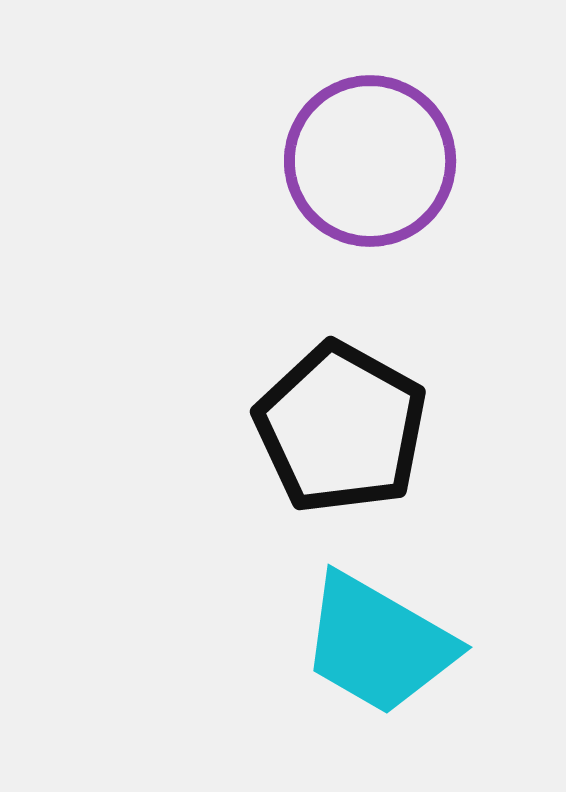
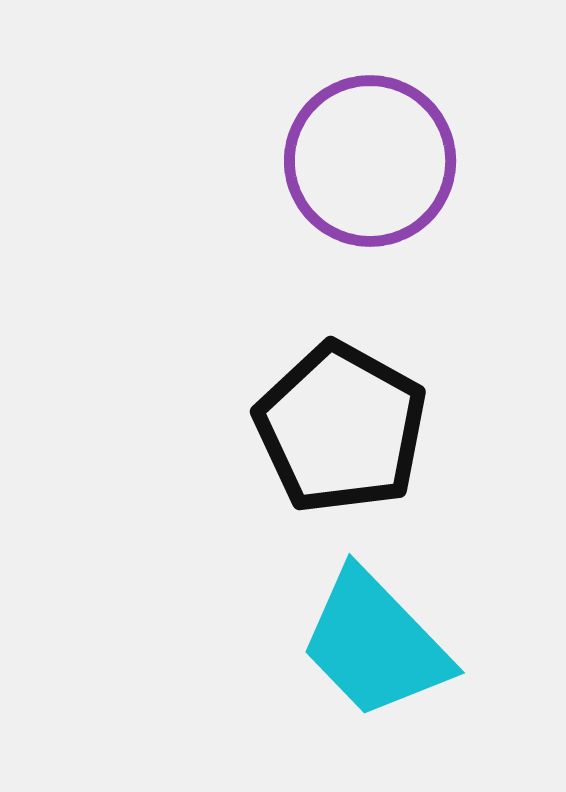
cyan trapezoid: moved 3 px left; rotated 16 degrees clockwise
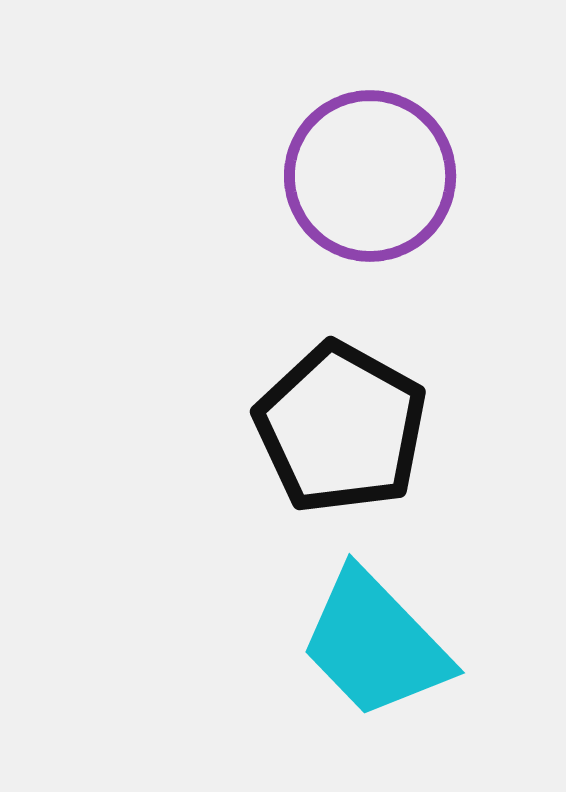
purple circle: moved 15 px down
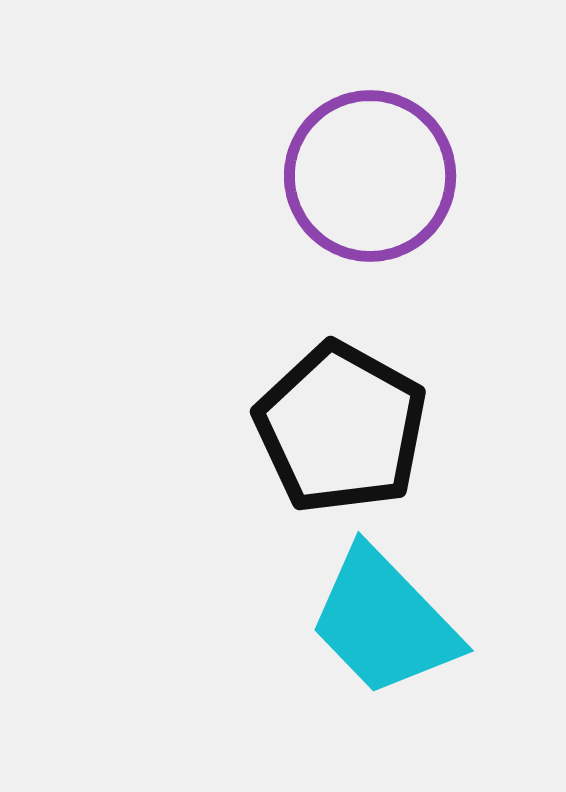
cyan trapezoid: moved 9 px right, 22 px up
